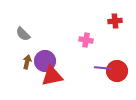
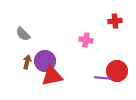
purple line: moved 10 px down
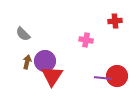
red circle: moved 5 px down
red triangle: rotated 45 degrees counterclockwise
